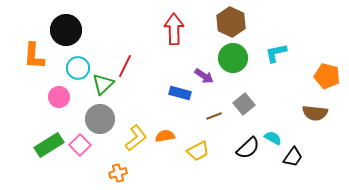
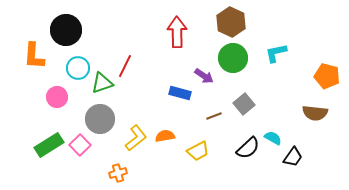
red arrow: moved 3 px right, 3 px down
green triangle: moved 1 px left, 1 px up; rotated 25 degrees clockwise
pink circle: moved 2 px left
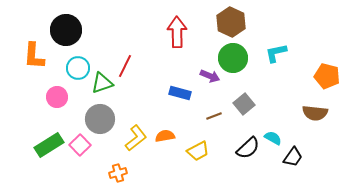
purple arrow: moved 6 px right; rotated 12 degrees counterclockwise
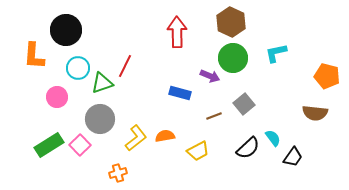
cyan semicircle: rotated 24 degrees clockwise
